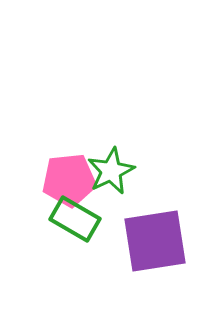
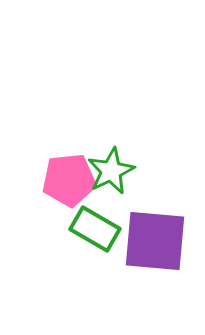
green rectangle: moved 20 px right, 10 px down
purple square: rotated 14 degrees clockwise
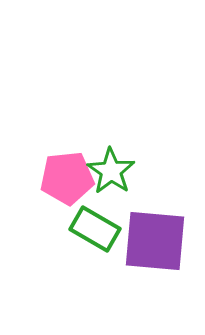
green star: rotated 12 degrees counterclockwise
pink pentagon: moved 2 px left, 2 px up
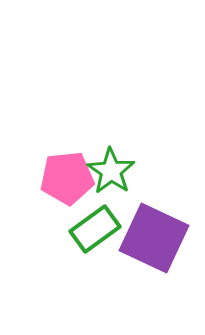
green rectangle: rotated 66 degrees counterclockwise
purple square: moved 1 px left, 3 px up; rotated 20 degrees clockwise
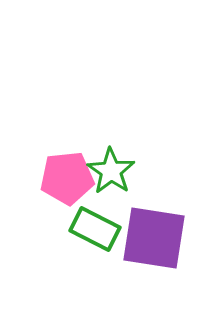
green rectangle: rotated 63 degrees clockwise
purple square: rotated 16 degrees counterclockwise
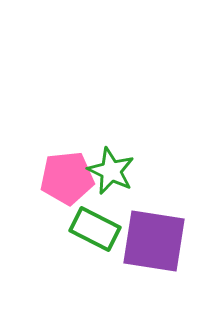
green star: rotated 9 degrees counterclockwise
purple square: moved 3 px down
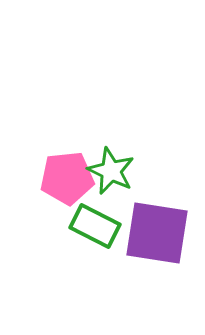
green rectangle: moved 3 px up
purple square: moved 3 px right, 8 px up
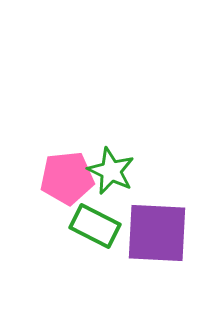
purple square: rotated 6 degrees counterclockwise
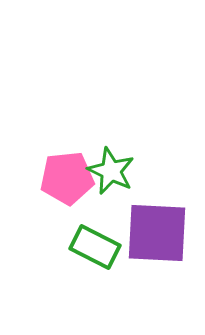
green rectangle: moved 21 px down
